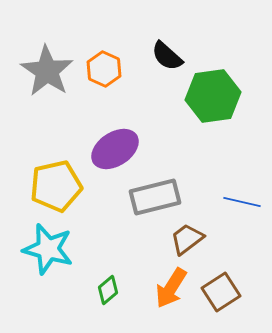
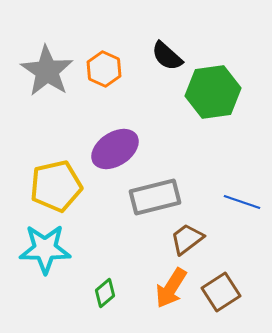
green hexagon: moved 4 px up
blue line: rotated 6 degrees clockwise
cyan star: moved 3 px left; rotated 15 degrees counterclockwise
green diamond: moved 3 px left, 3 px down
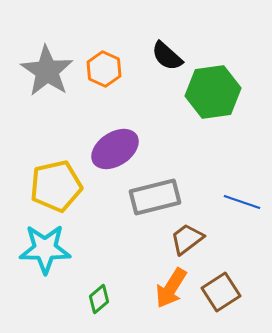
green diamond: moved 6 px left, 6 px down
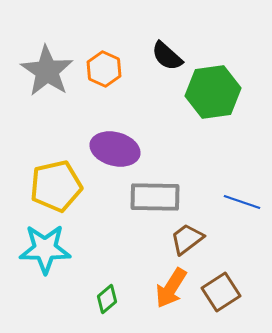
purple ellipse: rotated 48 degrees clockwise
gray rectangle: rotated 15 degrees clockwise
green diamond: moved 8 px right
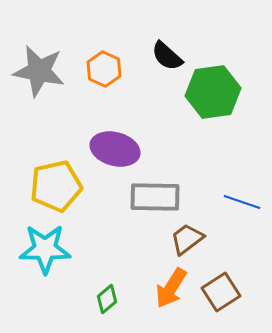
gray star: moved 8 px left; rotated 22 degrees counterclockwise
